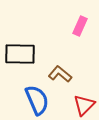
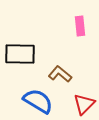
pink rectangle: rotated 30 degrees counterclockwise
blue semicircle: moved 1 px right, 1 px down; rotated 36 degrees counterclockwise
red triangle: moved 1 px up
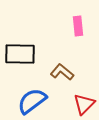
pink rectangle: moved 2 px left
brown L-shape: moved 2 px right, 2 px up
blue semicircle: moved 6 px left; rotated 68 degrees counterclockwise
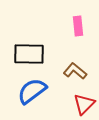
black rectangle: moved 9 px right
brown L-shape: moved 13 px right, 1 px up
blue semicircle: moved 10 px up
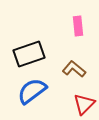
black rectangle: rotated 20 degrees counterclockwise
brown L-shape: moved 1 px left, 2 px up
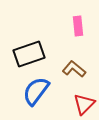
blue semicircle: moved 4 px right; rotated 16 degrees counterclockwise
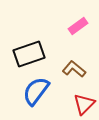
pink rectangle: rotated 60 degrees clockwise
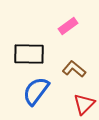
pink rectangle: moved 10 px left
black rectangle: rotated 20 degrees clockwise
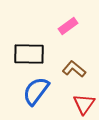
red triangle: rotated 10 degrees counterclockwise
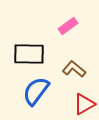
red triangle: rotated 25 degrees clockwise
